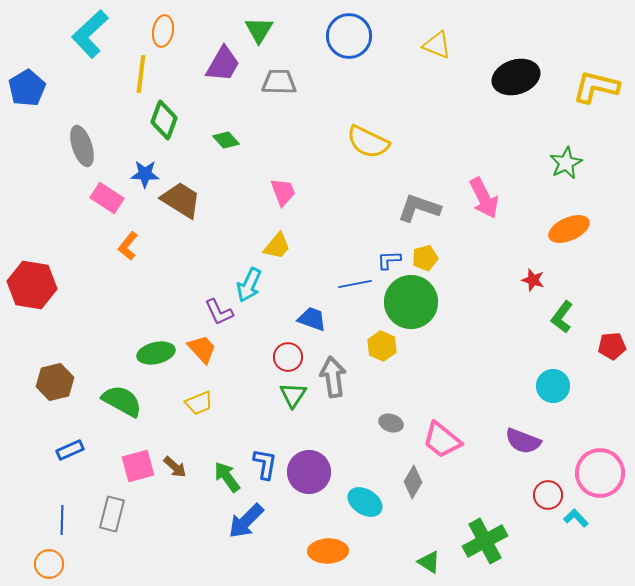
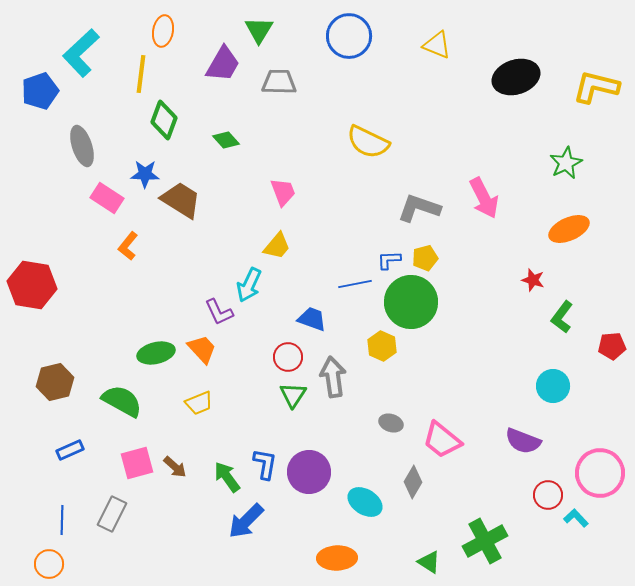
cyan L-shape at (90, 34): moved 9 px left, 19 px down
blue pentagon at (27, 88): moved 13 px right, 3 px down; rotated 12 degrees clockwise
pink square at (138, 466): moved 1 px left, 3 px up
gray rectangle at (112, 514): rotated 12 degrees clockwise
orange ellipse at (328, 551): moved 9 px right, 7 px down
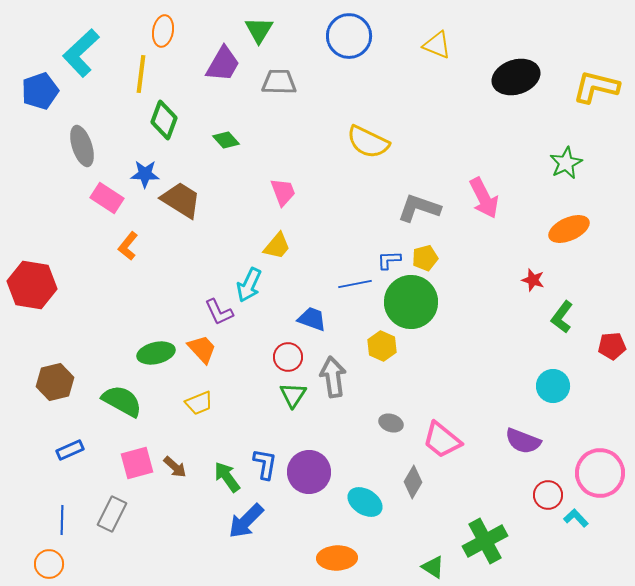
green triangle at (429, 562): moved 4 px right, 5 px down
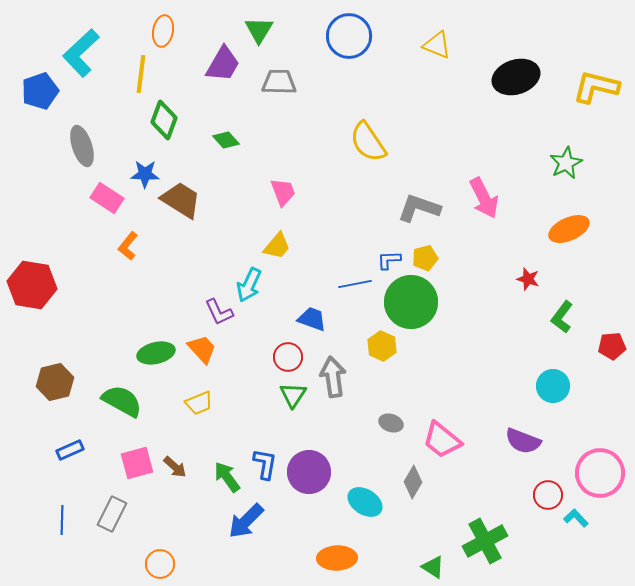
yellow semicircle at (368, 142): rotated 30 degrees clockwise
red star at (533, 280): moved 5 px left, 1 px up
orange circle at (49, 564): moved 111 px right
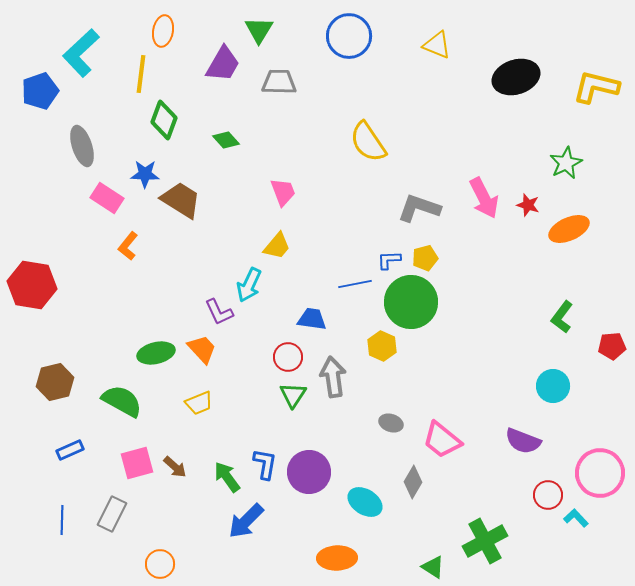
red star at (528, 279): moved 74 px up
blue trapezoid at (312, 319): rotated 12 degrees counterclockwise
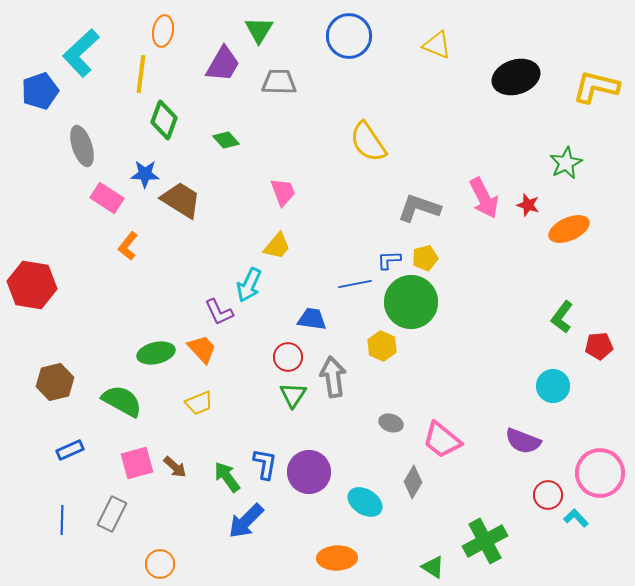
red pentagon at (612, 346): moved 13 px left
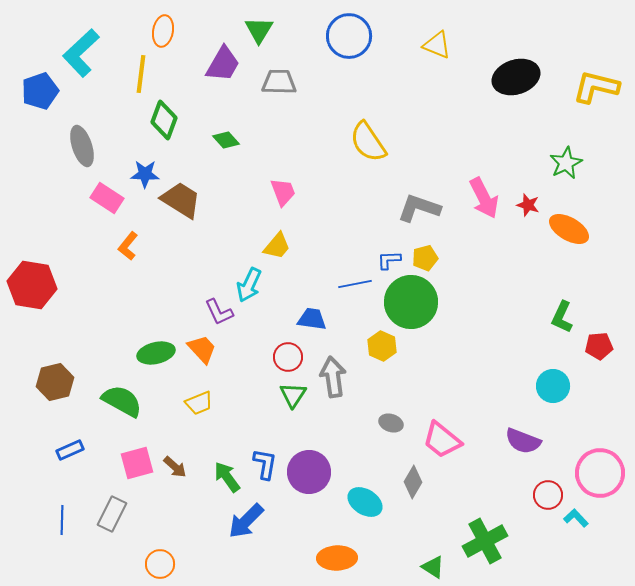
orange ellipse at (569, 229): rotated 54 degrees clockwise
green L-shape at (562, 317): rotated 12 degrees counterclockwise
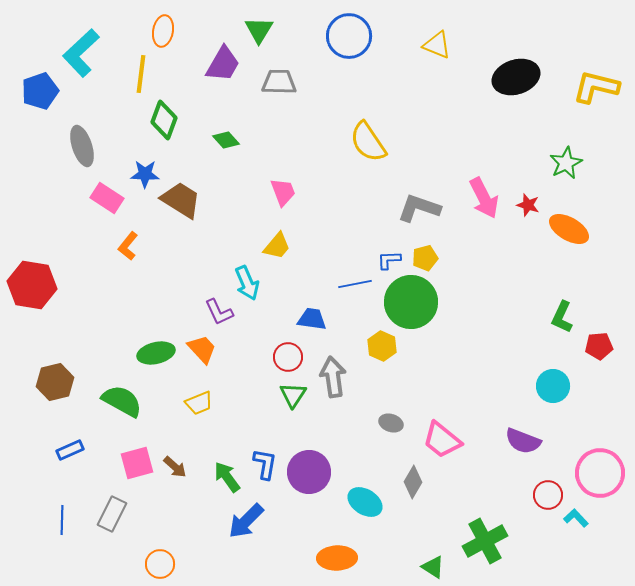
cyan arrow at (249, 285): moved 2 px left, 2 px up; rotated 48 degrees counterclockwise
